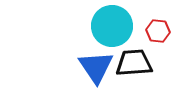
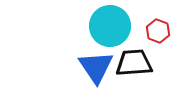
cyan circle: moved 2 px left
red hexagon: rotated 15 degrees clockwise
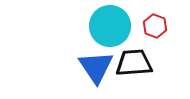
red hexagon: moved 3 px left, 5 px up
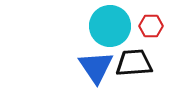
red hexagon: moved 4 px left; rotated 20 degrees counterclockwise
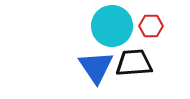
cyan circle: moved 2 px right
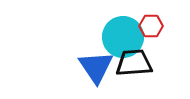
cyan circle: moved 11 px right, 11 px down
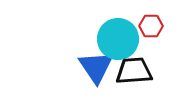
cyan circle: moved 5 px left, 2 px down
black trapezoid: moved 8 px down
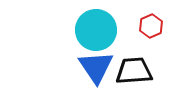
red hexagon: rotated 25 degrees counterclockwise
cyan circle: moved 22 px left, 9 px up
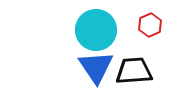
red hexagon: moved 1 px left, 1 px up
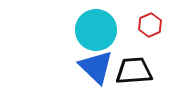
blue triangle: rotated 12 degrees counterclockwise
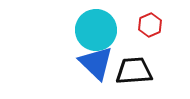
blue triangle: moved 4 px up
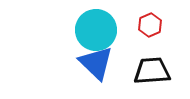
black trapezoid: moved 18 px right
